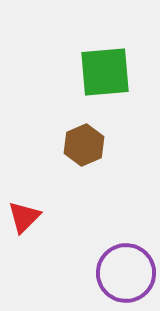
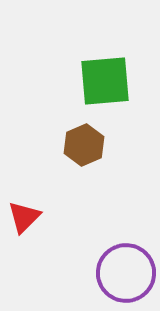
green square: moved 9 px down
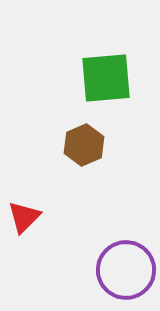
green square: moved 1 px right, 3 px up
purple circle: moved 3 px up
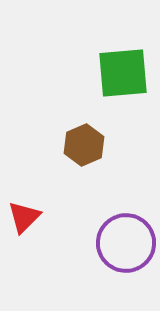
green square: moved 17 px right, 5 px up
purple circle: moved 27 px up
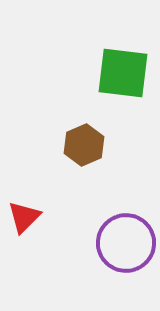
green square: rotated 12 degrees clockwise
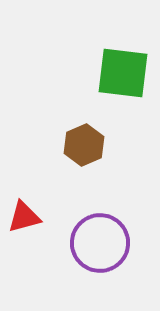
red triangle: rotated 30 degrees clockwise
purple circle: moved 26 px left
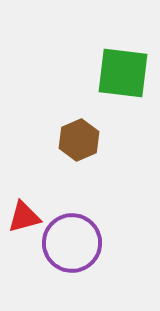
brown hexagon: moved 5 px left, 5 px up
purple circle: moved 28 px left
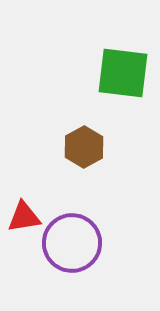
brown hexagon: moved 5 px right, 7 px down; rotated 6 degrees counterclockwise
red triangle: rotated 6 degrees clockwise
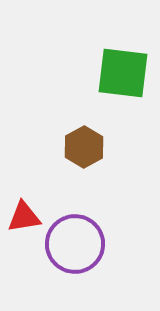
purple circle: moved 3 px right, 1 px down
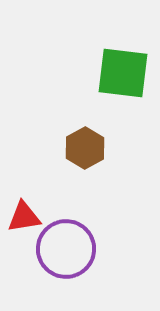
brown hexagon: moved 1 px right, 1 px down
purple circle: moved 9 px left, 5 px down
